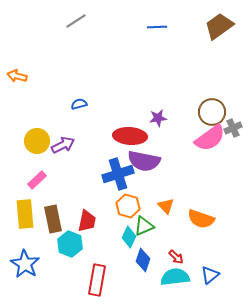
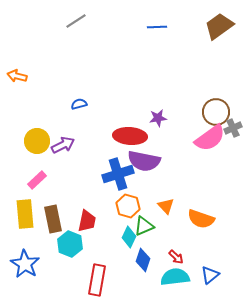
brown circle: moved 4 px right
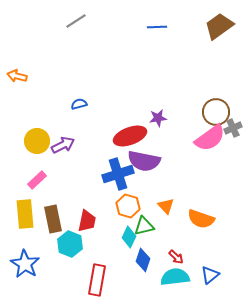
red ellipse: rotated 24 degrees counterclockwise
green triangle: rotated 10 degrees clockwise
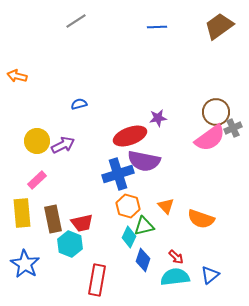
yellow rectangle: moved 3 px left, 1 px up
red trapezoid: moved 5 px left, 2 px down; rotated 65 degrees clockwise
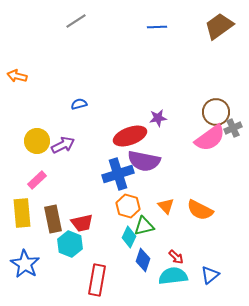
orange semicircle: moved 1 px left, 9 px up; rotated 8 degrees clockwise
cyan semicircle: moved 2 px left, 1 px up
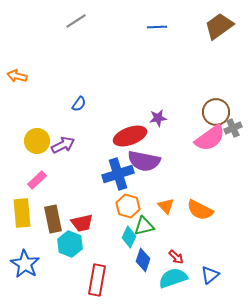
blue semicircle: rotated 140 degrees clockwise
cyan semicircle: moved 2 px down; rotated 12 degrees counterclockwise
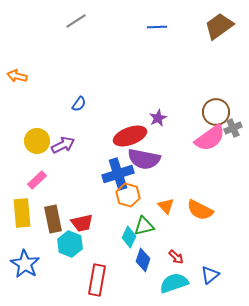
purple star: rotated 18 degrees counterclockwise
purple semicircle: moved 2 px up
orange hexagon: moved 11 px up
cyan semicircle: moved 1 px right, 5 px down
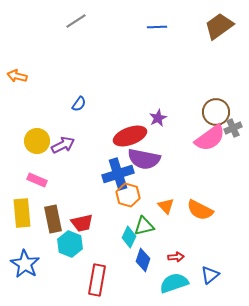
pink rectangle: rotated 66 degrees clockwise
red arrow: rotated 49 degrees counterclockwise
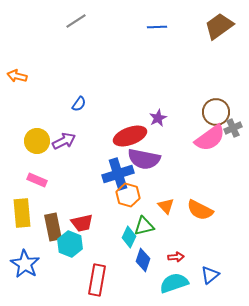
purple arrow: moved 1 px right, 4 px up
brown rectangle: moved 8 px down
